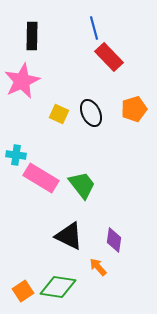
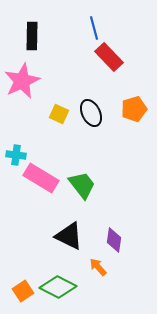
green diamond: rotated 18 degrees clockwise
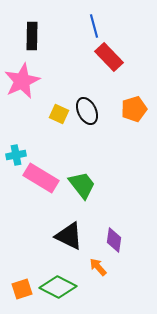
blue line: moved 2 px up
black ellipse: moved 4 px left, 2 px up
cyan cross: rotated 18 degrees counterclockwise
orange square: moved 1 px left, 2 px up; rotated 15 degrees clockwise
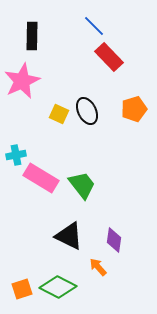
blue line: rotated 30 degrees counterclockwise
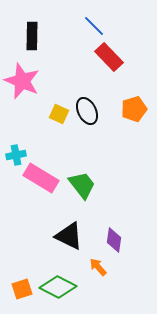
pink star: rotated 24 degrees counterclockwise
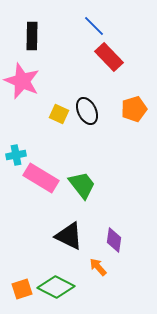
green diamond: moved 2 px left
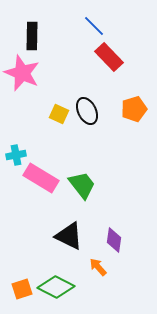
pink star: moved 8 px up
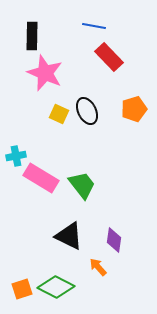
blue line: rotated 35 degrees counterclockwise
pink star: moved 23 px right
cyan cross: moved 1 px down
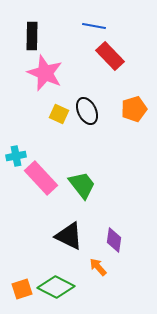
red rectangle: moved 1 px right, 1 px up
pink rectangle: rotated 16 degrees clockwise
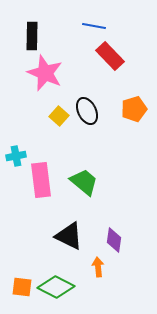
yellow square: moved 2 px down; rotated 18 degrees clockwise
pink rectangle: moved 2 px down; rotated 36 degrees clockwise
green trapezoid: moved 2 px right, 3 px up; rotated 12 degrees counterclockwise
orange arrow: rotated 36 degrees clockwise
orange square: moved 2 px up; rotated 25 degrees clockwise
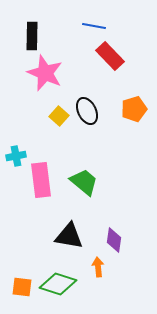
black triangle: rotated 16 degrees counterclockwise
green diamond: moved 2 px right, 3 px up; rotated 9 degrees counterclockwise
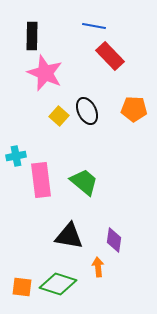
orange pentagon: rotated 20 degrees clockwise
